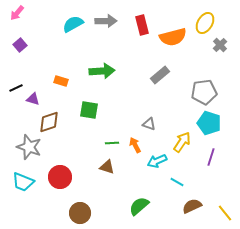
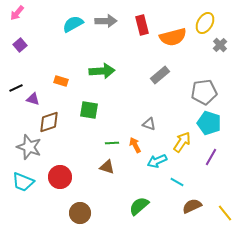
purple line: rotated 12 degrees clockwise
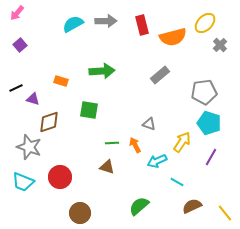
yellow ellipse: rotated 15 degrees clockwise
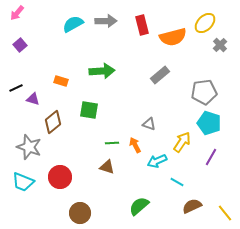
brown diamond: moved 4 px right; rotated 20 degrees counterclockwise
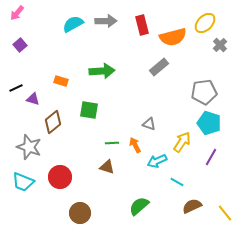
gray rectangle: moved 1 px left, 8 px up
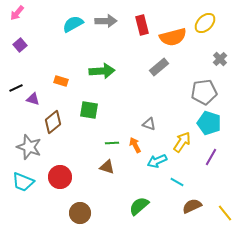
gray cross: moved 14 px down
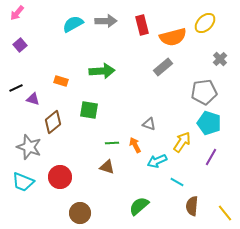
gray rectangle: moved 4 px right
brown semicircle: rotated 60 degrees counterclockwise
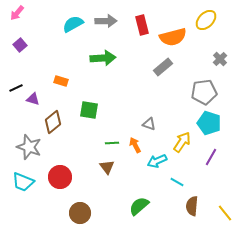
yellow ellipse: moved 1 px right, 3 px up
green arrow: moved 1 px right, 13 px up
brown triangle: rotated 35 degrees clockwise
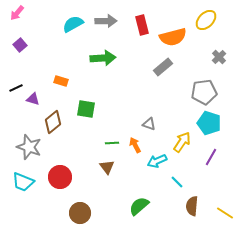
gray cross: moved 1 px left, 2 px up
green square: moved 3 px left, 1 px up
cyan line: rotated 16 degrees clockwise
yellow line: rotated 18 degrees counterclockwise
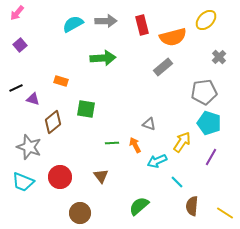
brown triangle: moved 6 px left, 9 px down
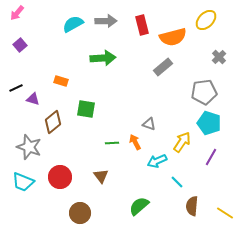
orange arrow: moved 3 px up
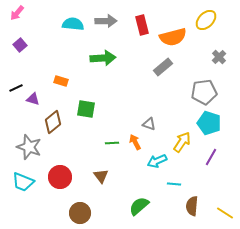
cyan semicircle: rotated 35 degrees clockwise
cyan line: moved 3 px left, 2 px down; rotated 40 degrees counterclockwise
